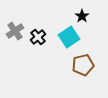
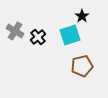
gray cross: rotated 24 degrees counterclockwise
cyan square: moved 1 px right, 2 px up; rotated 15 degrees clockwise
brown pentagon: moved 1 px left, 1 px down
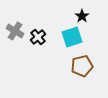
cyan square: moved 2 px right, 2 px down
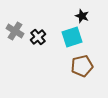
black star: rotated 16 degrees counterclockwise
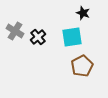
black star: moved 1 px right, 3 px up
cyan square: rotated 10 degrees clockwise
brown pentagon: rotated 15 degrees counterclockwise
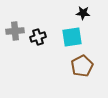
black star: rotated 16 degrees counterclockwise
gray cross: rotated 36 degrees counterclockwise
black cross: rotated 21 degrees clockwise
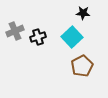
gray cross: rotated 18 degrees counterclockwise
cyan square: rotated 35 degrees counterclockwise
